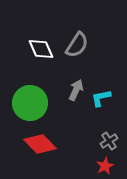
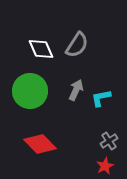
green circle: moved 12 px up
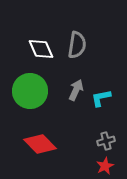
gray semicircle: rotated 24 degrees counterclockwise
gray cross: moved 3 px left; rotated 18 degrees clockwise
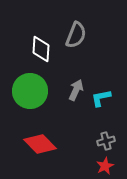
gray semicircle: moved 1 px left, 10 px up; rotated 12 degrees clockwise
white diamond: rotated 28 degrees clockwise
